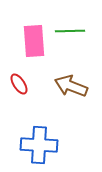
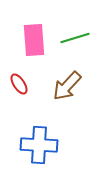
green line: moved 5 px right, 7 px down; rotated 16 degrees counterclockwise
pink rectangle: moved 1 px up
brown arrow: moved 4 px left; rotated 68 degrees counterclockwise
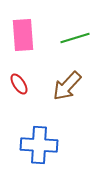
pink rectangle: moved 11 px left, 5 px up
